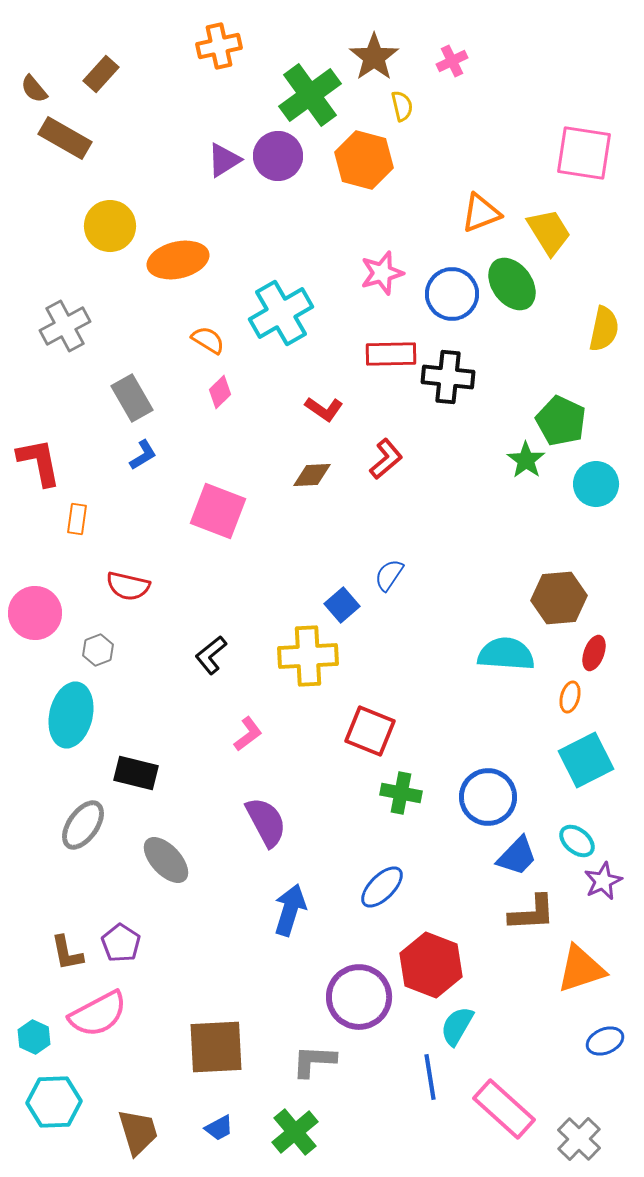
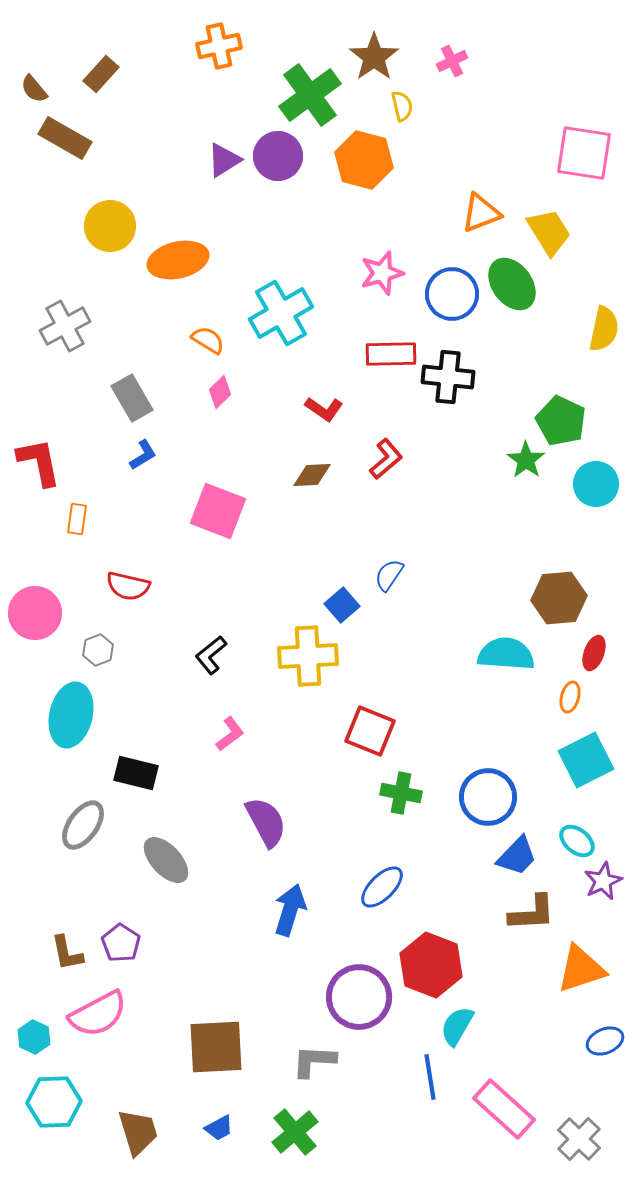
pink L-shape at (248, 734): moved 18 px left
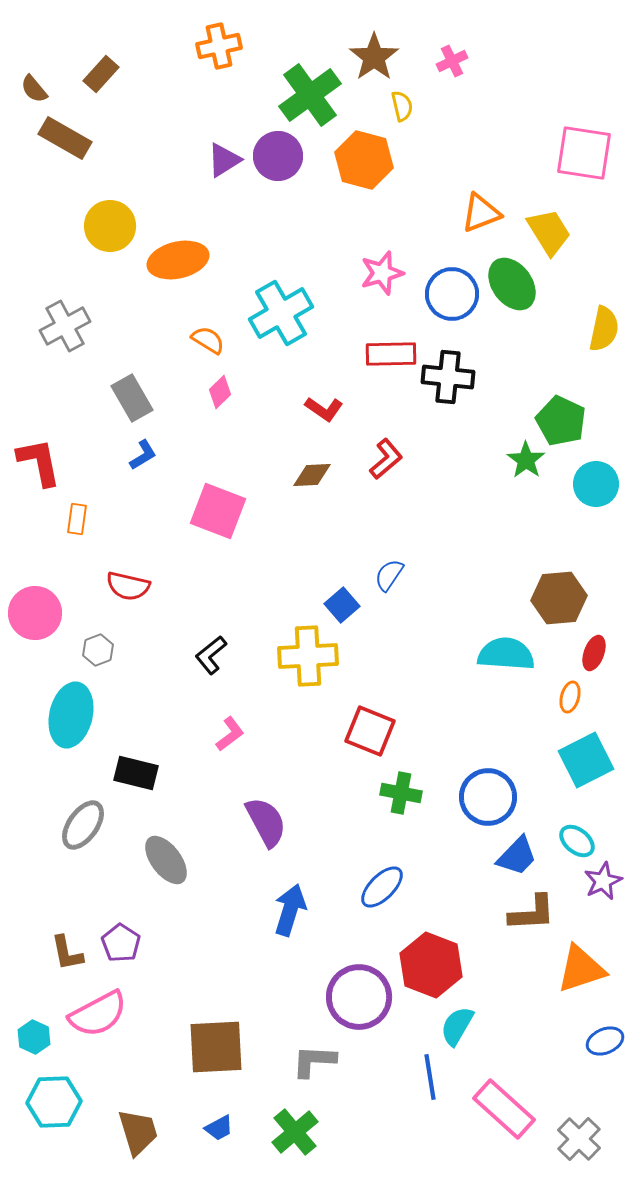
gray ellipse at (166, 860): rotated 6 degrees clockwise
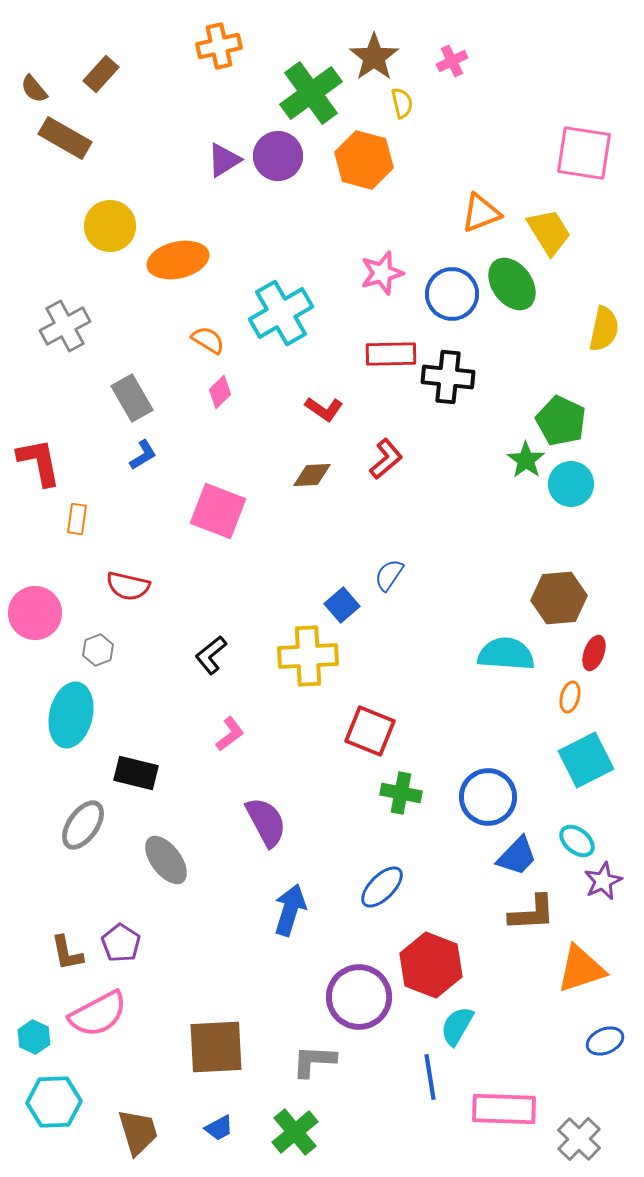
green cross at (310, 95): moved 1 px right, 2 px up
yellow semicircle at (402, 106): moved 3 px up
cyan circle at (596, 484): moved 25 px left
pink rectangle at (504, 1109): rotated 40 degrees counterclockwise
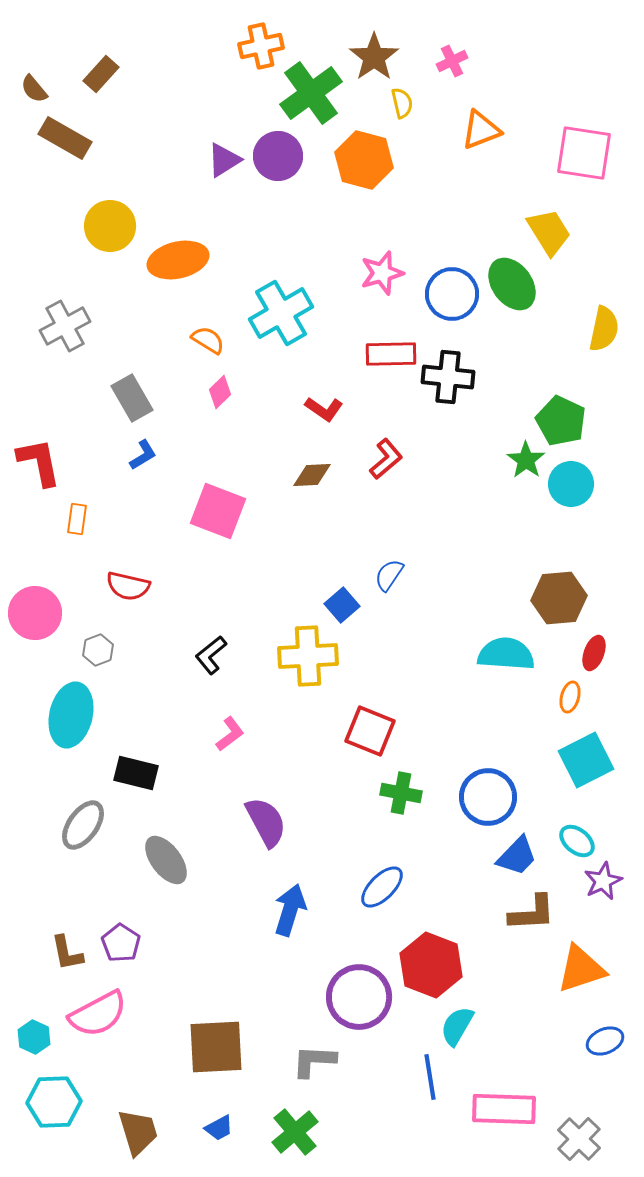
orange cross at (219, 46): moved 42 px right
orange triangle at (481, 213): moved 83 px up
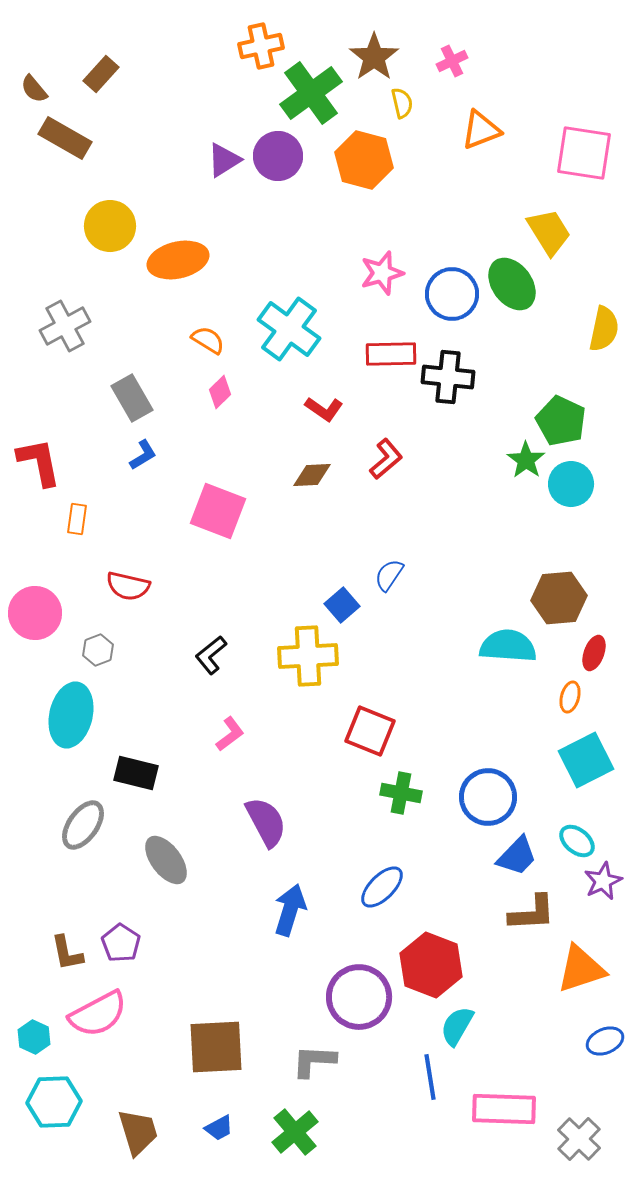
cyan cross at (281, 313): moved 8 px right, 16 px down; rotated 24 degrees counterclockwise
cyan semicircle at (506, 654): moved 2 px right, 8 px up
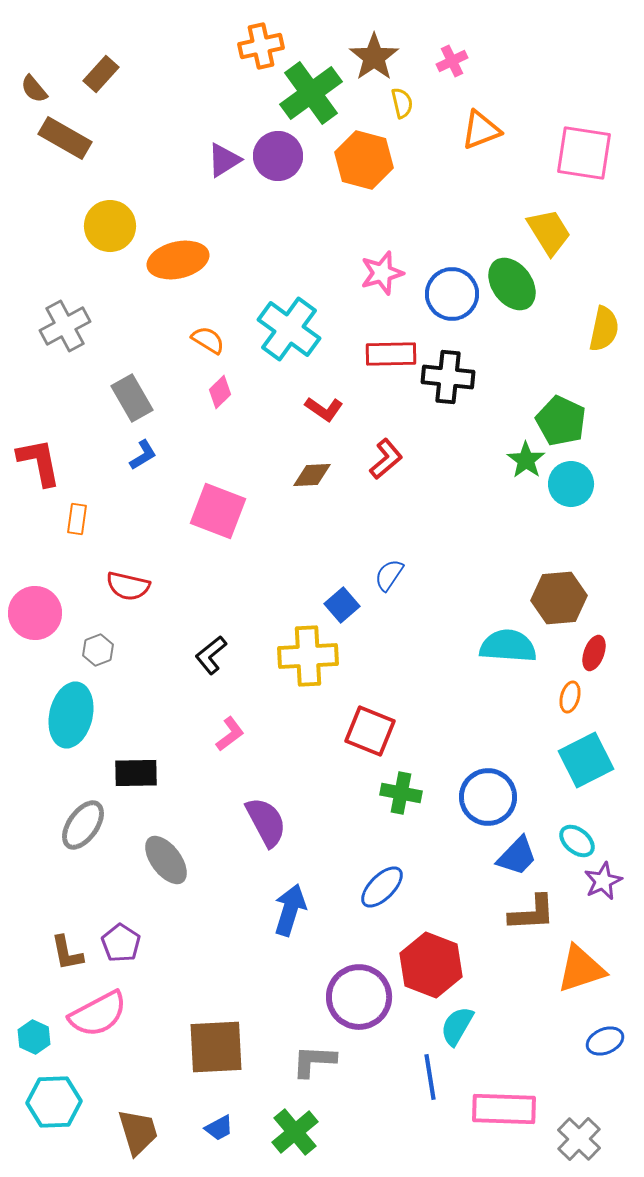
black rectangle at (136, 773): rotated 15 degrees counterclockwise
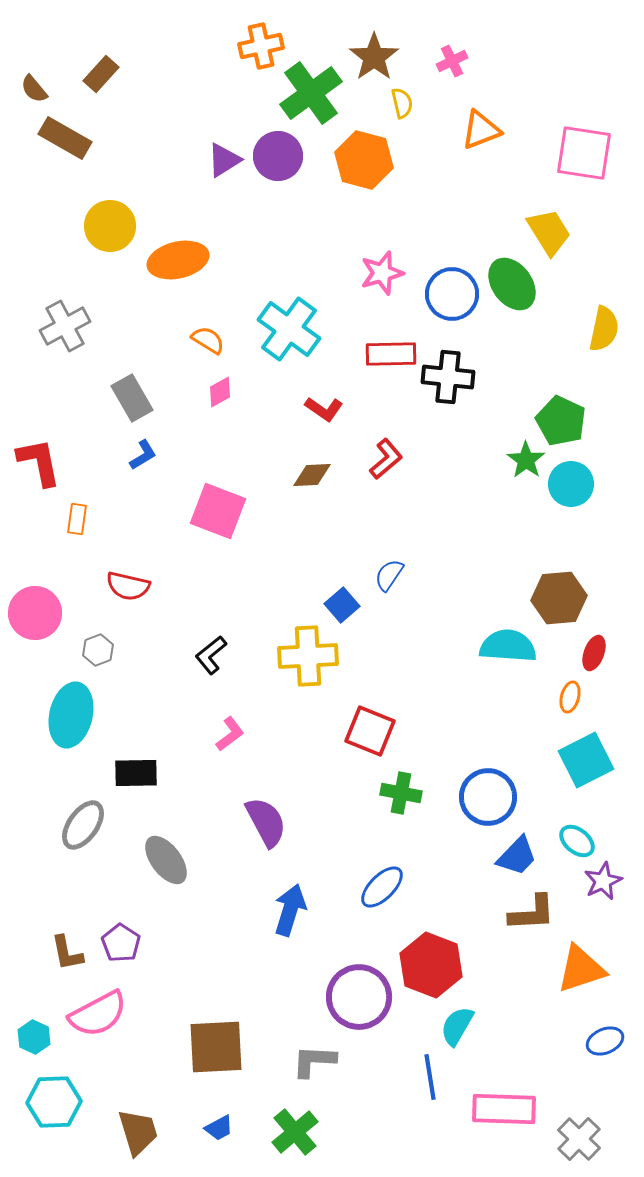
pink diamond at (220, 392): rotated 16 degrees clockwise
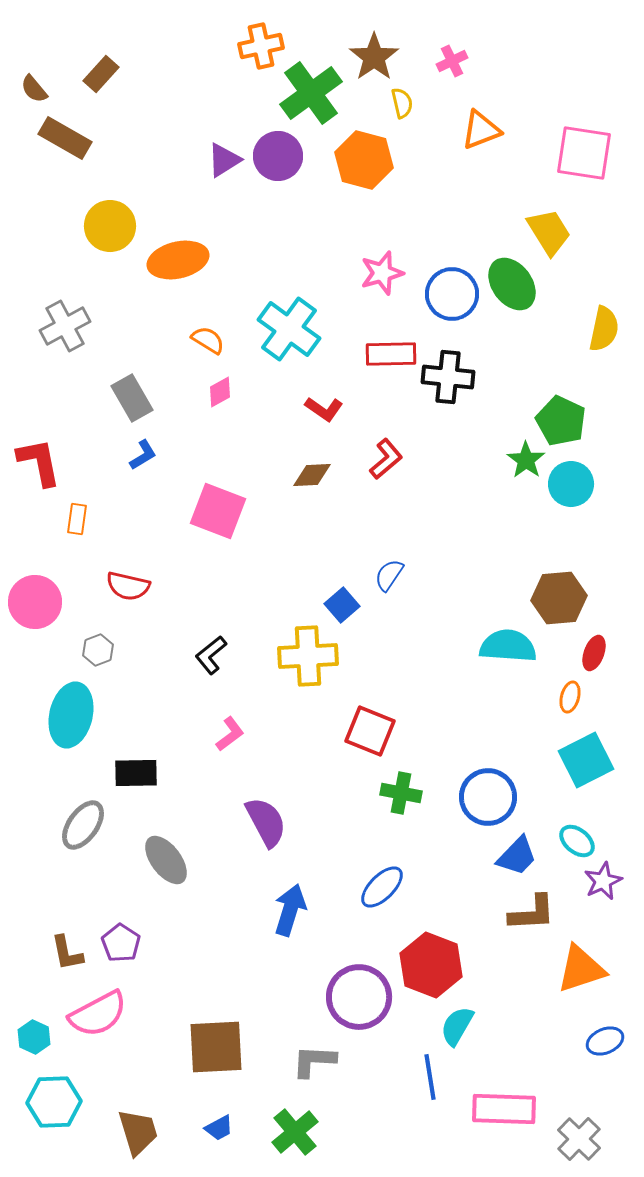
pink circle at (35, 613): moved 11 px up
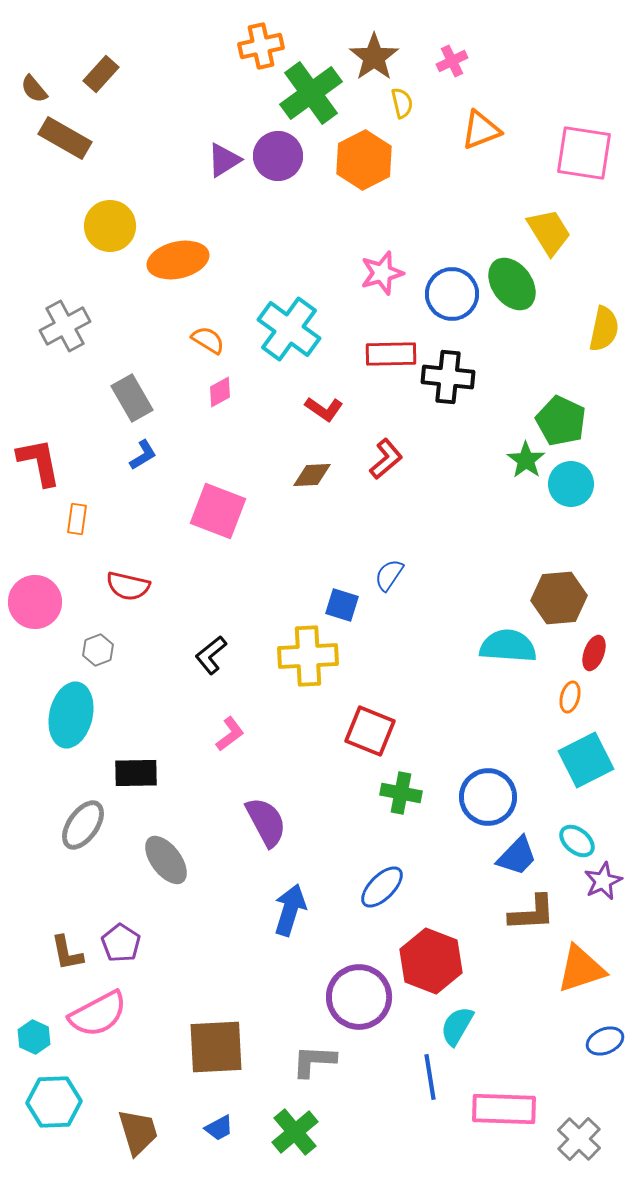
orange hexagon at (364, 160): rotated 18 degrees clockwise
blue square at (342, 605): rotated 32 degrees counterclockwise
red hexagon at (431, 965): moved 4 px up
